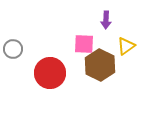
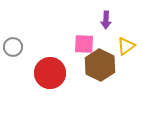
gray circle: moved 2 px up
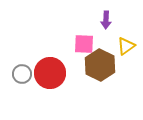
gray circle: moved 9 px right, 27 px down
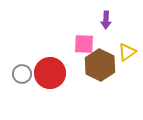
yellow triangle: moved 1 px right, 6 px down
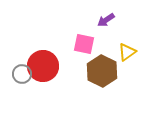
purple arrow: rotated 54 degrees clockwise
pink square: rotated 10 degrees clockwise
brown hexagon: moved 2 px right, 6 px down
red circle: moved 7 px left, 7 px up
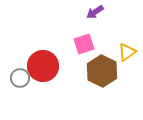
purple arrow: moved 11 px left, 8 px up
pink square: rotated 30 degrees counterclockwise
gray circle: moved 2 px left, 4 px down
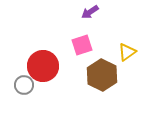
purple arrow: moved 5 px left
pink square: moved 2 px left, 1 px down
brown hexagon: moved 4 px down
gray circle: moved 4 px right, 7 px down
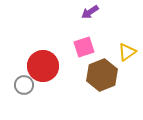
pink square: moved 2 px right, 2 px down
brown hexagon: rotated 12 degrees clockwise
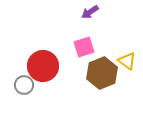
yellow triangle: moved 9 px down; rotated 48 degrees counterclockwise
brown hexagon: moved 2 px up
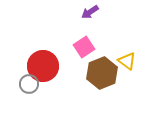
pink square: rotated 15 degrees counterclockwise
gray circle: moved 5 px right, 1 px up
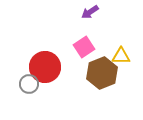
yellow triangle: moved 6 px left, 5 px up; rotated 36 degrees counterclockwise
red circle: moved 2 px right, 1 px down
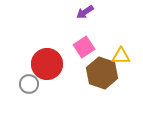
purple arrow: moved 5 px left
red circle: moved 2 px right, 3 px up
brown hexagon: rotated 20 degrees counterclockwise
